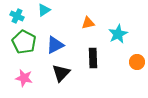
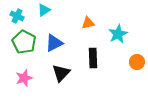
blue triangle: moved 1 px left, 2 px up
pink star: rotated 30 degrees counterclockwise
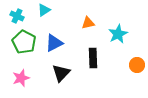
orange circle: moved 3 px down
pink star: moved 3 px left
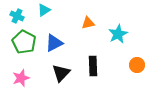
black rectangle: moved 8 px down
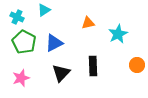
cyan cross: moved 1 px down
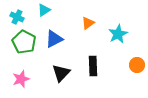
orange triangle: rotated 24 degrees counterclockwise
blue triangle: moved 4 px up
pink star: moved 1 px down
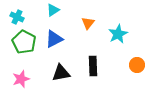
cyan triangle: moved 9 px right
orange triangle: rotated 16 degrees counterclockwise
black triangle: rotated 36 degrees clockwise
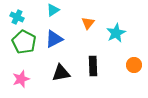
cyan star: moved 2 px left, 1 px up
orange circle: moved 3 px left
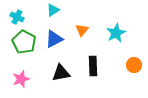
orange triangle: moved 6 px left, 7 px down
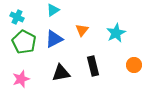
black rectangle: rotated 12 degrees counterclockwise
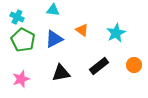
cyan triangle: rotated 40 degrees clockwise
orange triangle: rotated 32 degrees counterclockwise
green pentagon: moved 1 px left, 2 px up
black rectangle: moved 6 px right; rotated 66 degrees clockwise
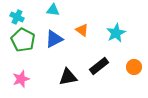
orange circle: moved 2 px down
black triangle: moved 7 px right, 4 px down
